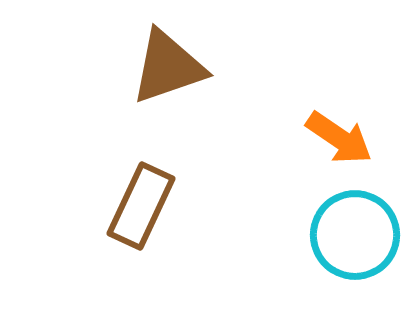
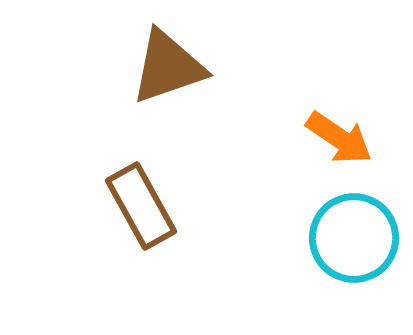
brown rectangle: rotated 54 degrees counterclockwise
cyan circle: moved 1 px left, 3 px down
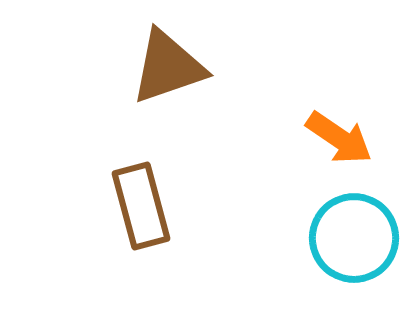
brown rectangle: rotated 14 degrees clockwise
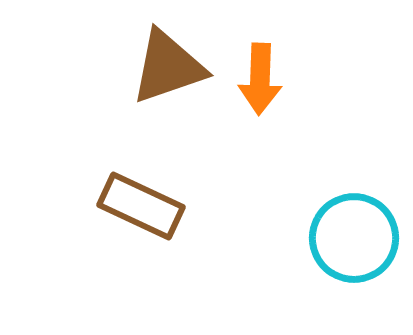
orange arrow: moved 79 px left, 59 px up; rotated 58 degrees clockwise
brown rectangle: rotated 50 degrees counterclockwise
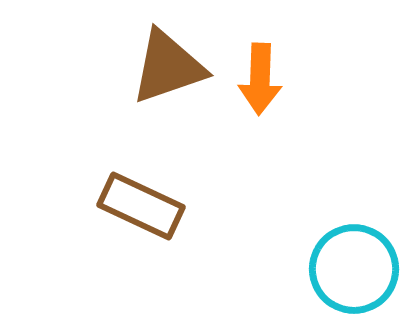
cyan circle: moved 31 px down
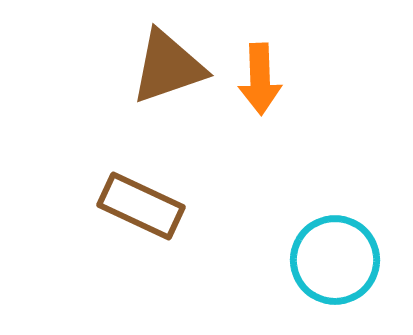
orange arrow: rotated 4 degrees counterclockwise
cyan circle: moved 19 px left, 9 px up
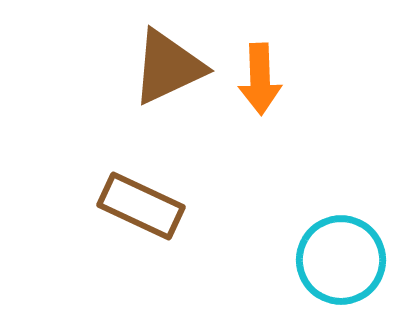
brown triangle: rotated 6 degrees counterclockwise
cyan circle: moved 6 px right
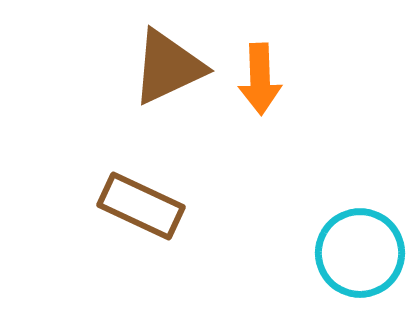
cyan circle: moved 19 px right, 7 px up
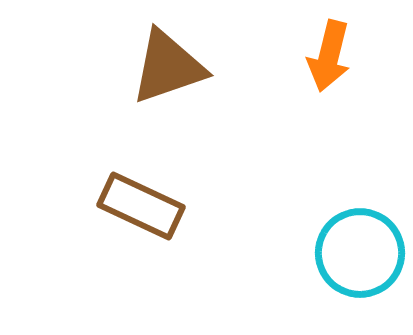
brown triangle: rotated 6 degrees clockwise
orange arrow: moved 69 px right, 23 px up; rotated 16 degrees clockwise
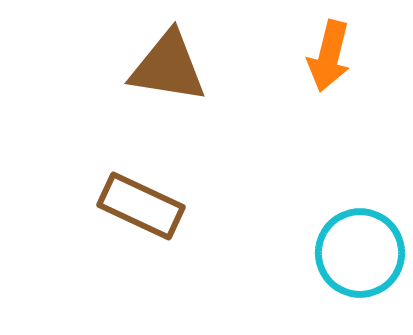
brown triangle: rotated 28 degrees clockwise
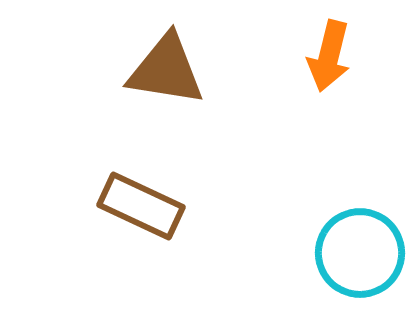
brown triangle: moved 2 px left, 3 px down
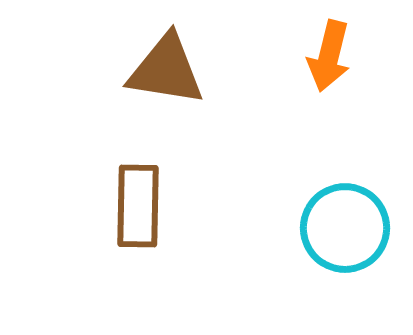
brown rectangle: moved 3 px left; rotated 66 degrees clockwise
cyan circle: moved 15 px left, 25 px up
